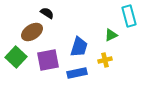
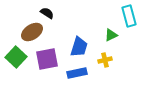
purple square: moved 1 px left, 1 px up
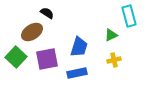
yellow cross: moved 9 px right
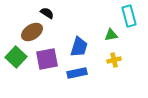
green triangle: rotated 16 degrees clockwise
